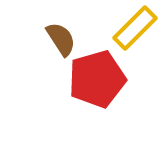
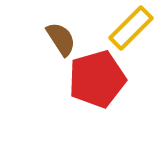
yellow rectangle: moved 4 px left
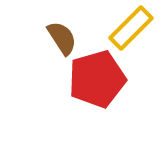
brown semicircle: moved 1 px right, 1 px up
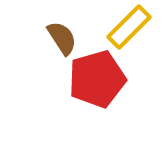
yellow rectangle: moved 2 px left, 1 px up
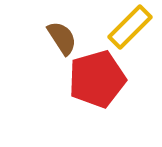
yellow rectangle: moved 1 px right
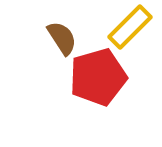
red pentagon: moved 1 px right, 2 px up
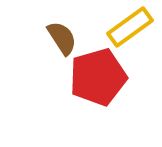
yellow rectangle: rotated 9 degrees clockwise
